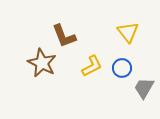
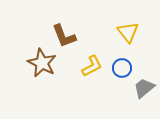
gray trapezoid: rotated 20 degrees clockwise
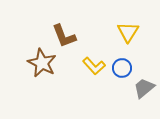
yellow triangle: rotated 10 degrees clockwise
yellow L-shape: moved 2 px right; rotated 75 degrees clockwise
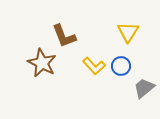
blue circle: moved 1 px left, 2 px up
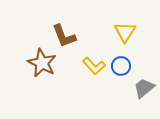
yellow triangle: moved 3 px left
